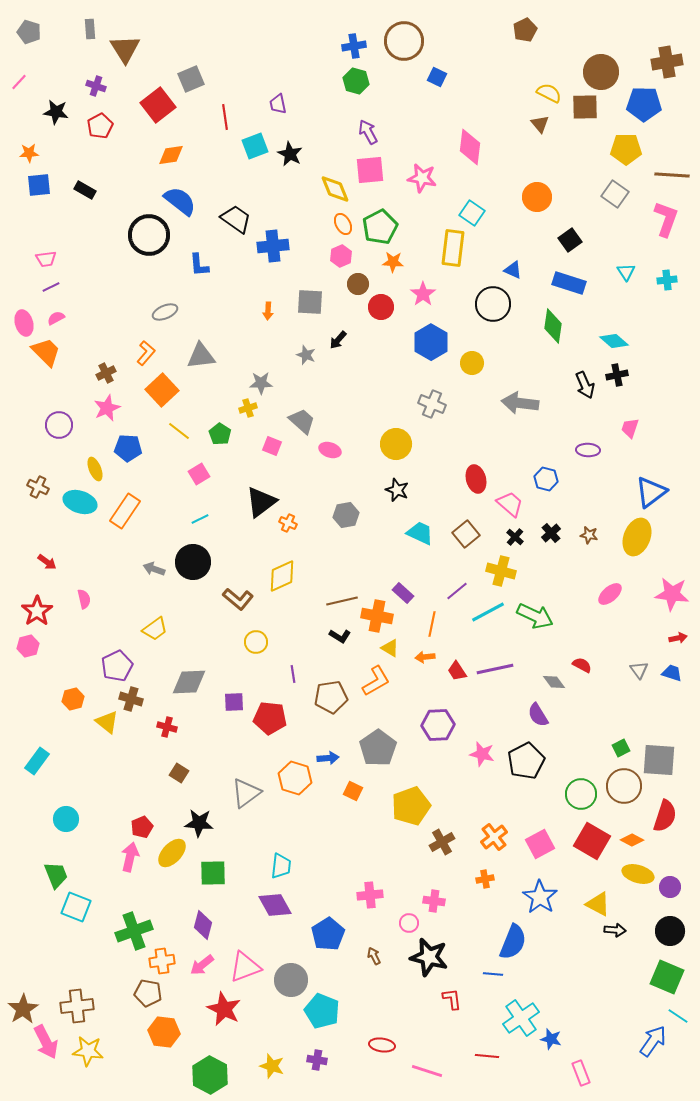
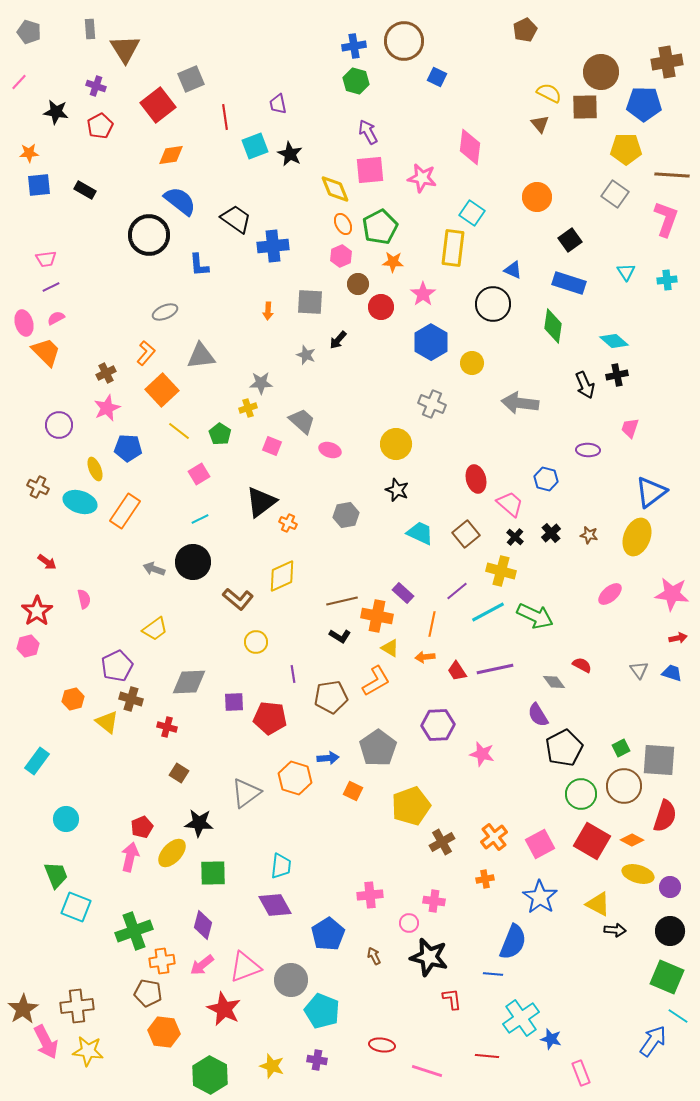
black pentagon at (526, 761): moved 38 px right, 13 px up
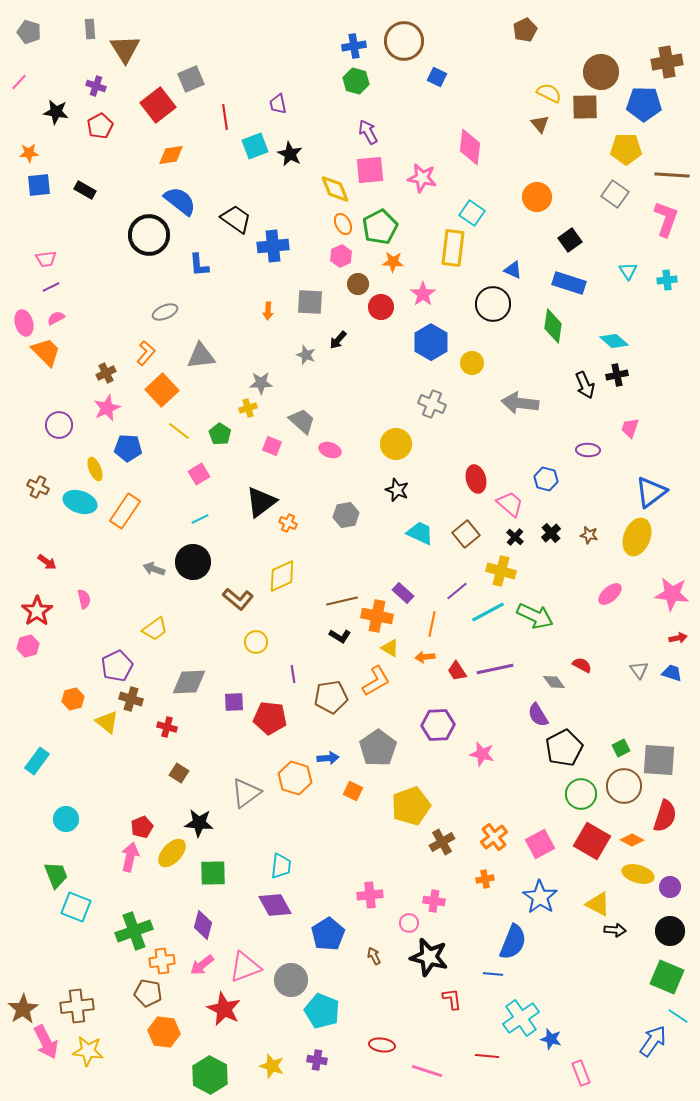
cyan triangle at (626, 272): moved 2 px right, 1 px up
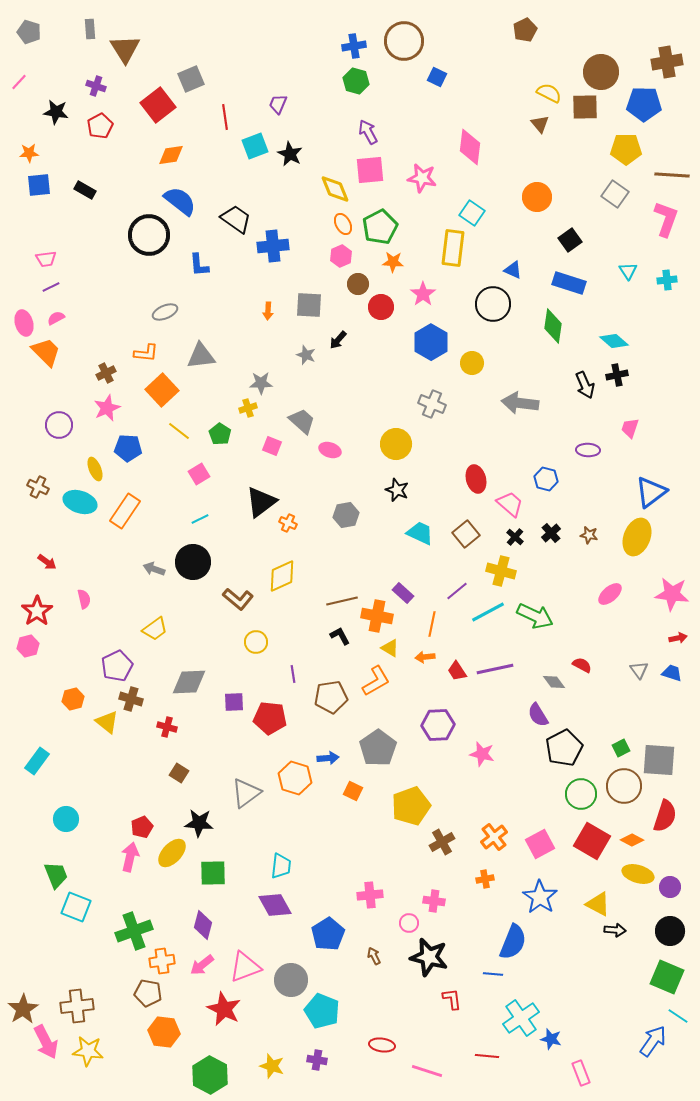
purple trapezoid at (278, 104): rotated 35 degrees clockwise
gray square at (310, 302): moved 1 px left, 3 px down
orange L-shape at (146, 353): rotated 55 degrees clockwise
black L-shape at (340, 636): rotated 150 degrees counterclockwise
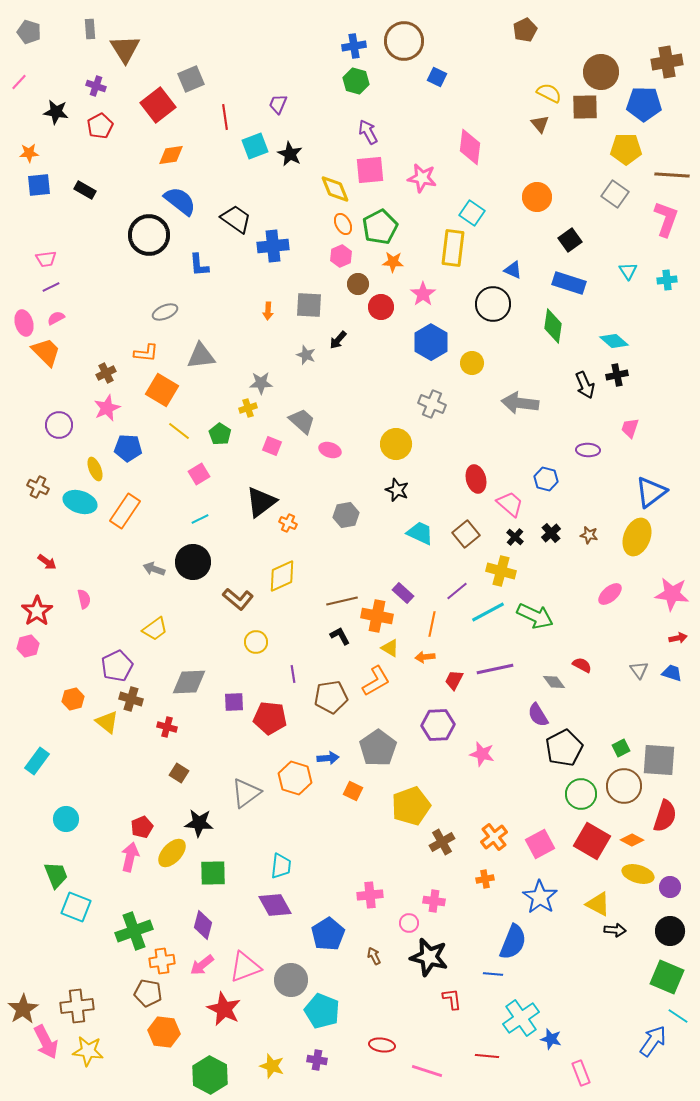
orange square at (162, 390): rotated 16 degrees counterclockwise
red trapezoid at (457, 671): moved 3 px left, 9 px down; rotated 60 degrees clockwise
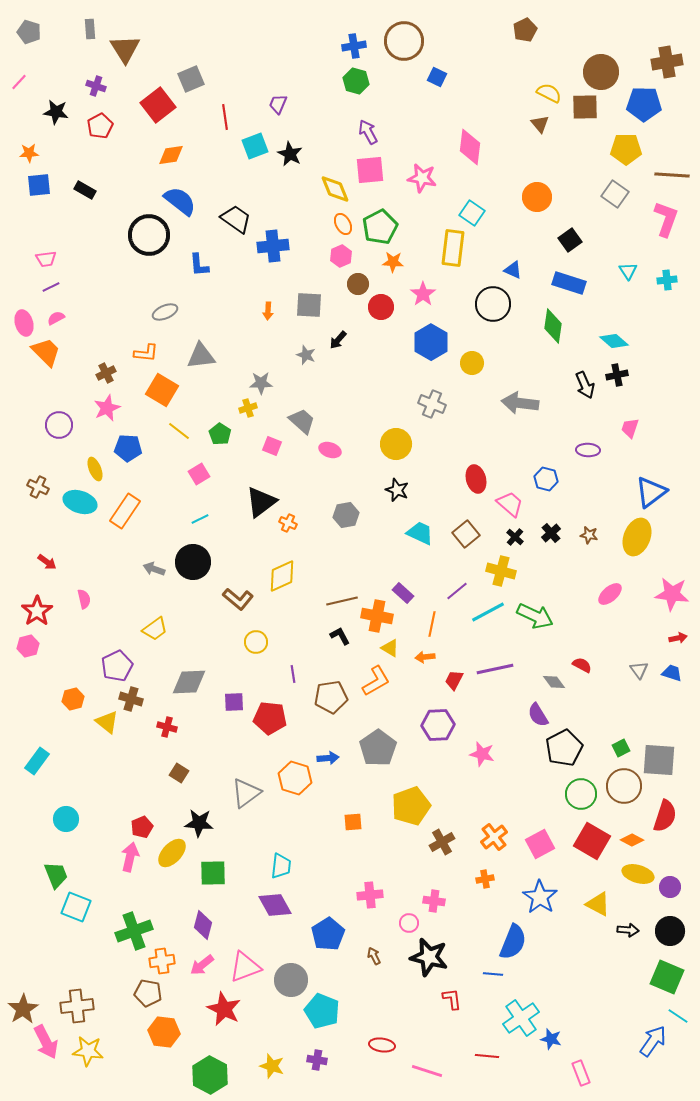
orange square at (353, 791): moved 31 px down; rotated 30 degrees counterclockwise
black arrow at (615, 930): moved 13 px right
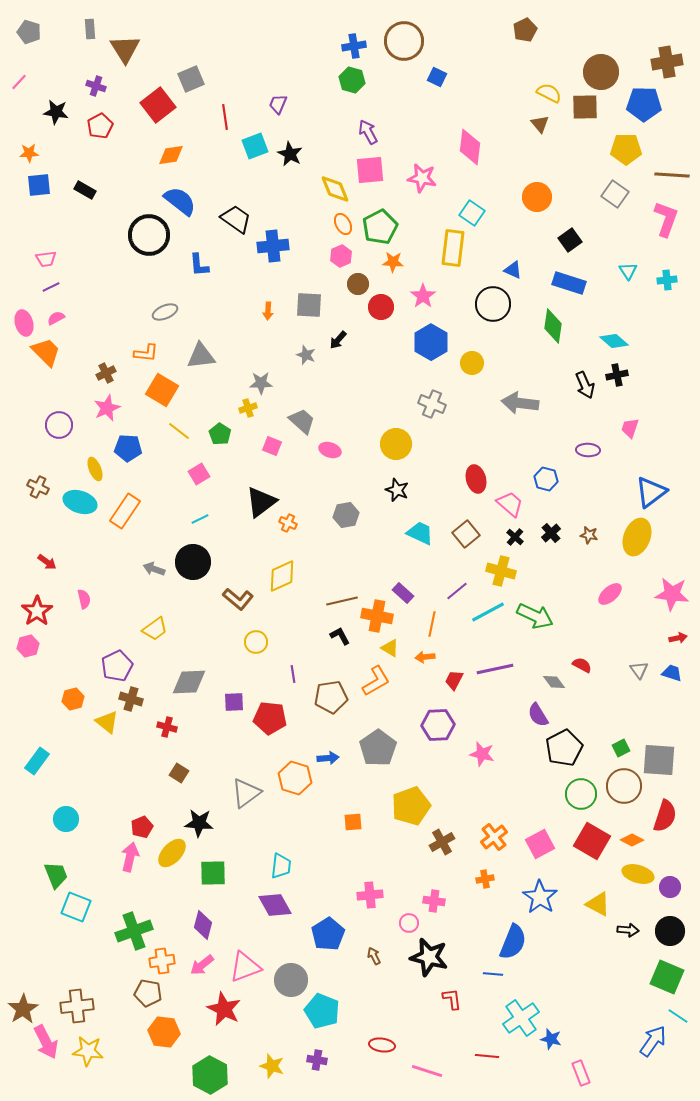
green hexagon at (356, 81): moved 4 px left, 1 px up
pink star at (423, 294): moved 2 px down
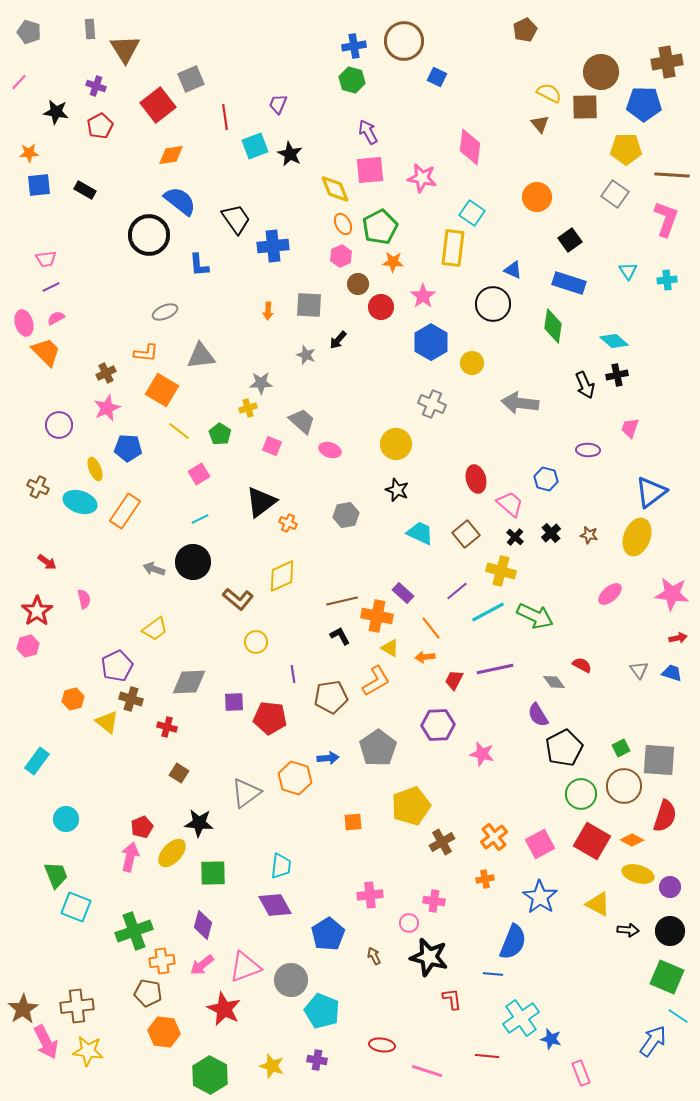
black trapezoid at (236, 219): rotated 20 degrees clockwise
orange line at (432, 624): moved 1 px left, 4 px down; rotated 50 degrees counterclockwise
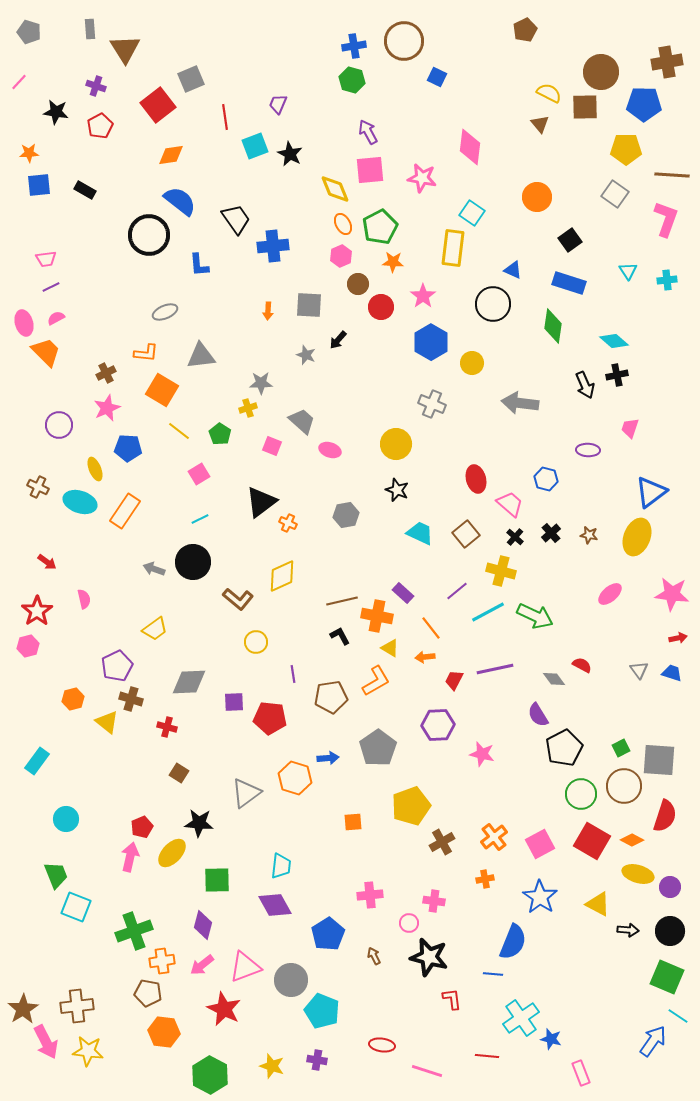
gray diamond at (554, 682): moved 3 px up
green square at (213, 873): moved 4 px right, 7 px down
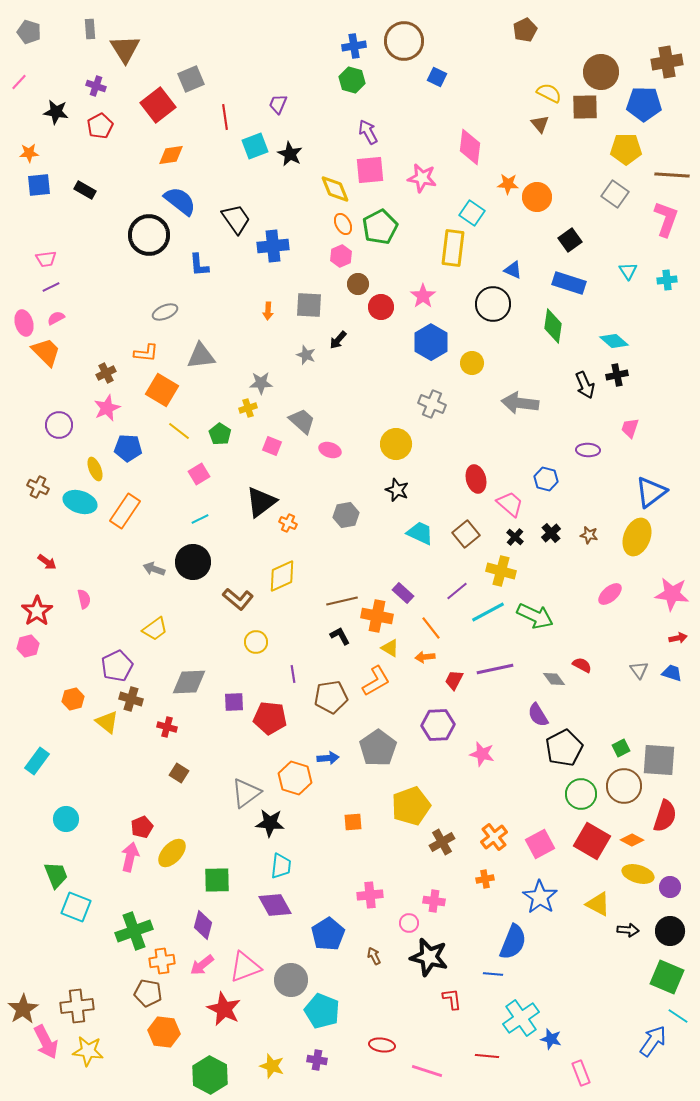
orange star at (393, 262): moved 115 px right, 78 px up
black star at (199, 823): moved 71 px right
